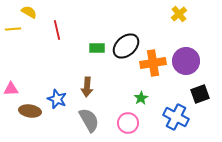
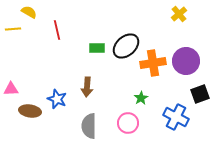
gray semicircle: moved 6 px down; rotated 150 degrees counterclockwise
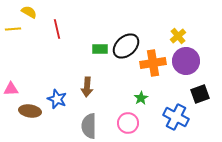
yellow cross: moved 1 px left, 22 px down
red line: moved 1 px up
green rectangle: moved 3 px right, 1 px down
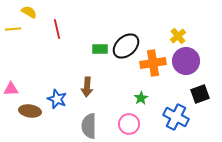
pink circle: moved 1 px right, 1 px down
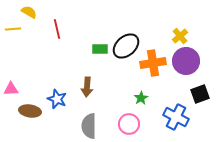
yellow cross: moved 2 px right
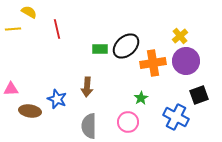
black square: moved 1 px left, 1 px down
pink circle: moved 1 px left, 2 px up
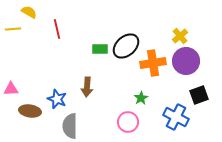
gray semicircle: moved 19 px left
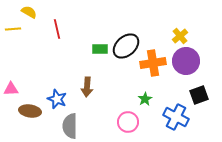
green star: moved 4 px right, 1 px down
